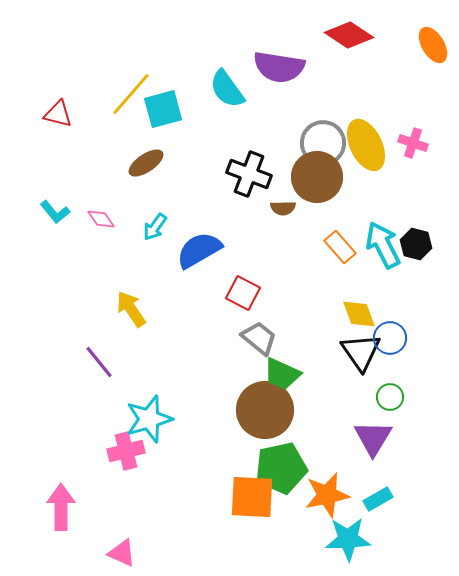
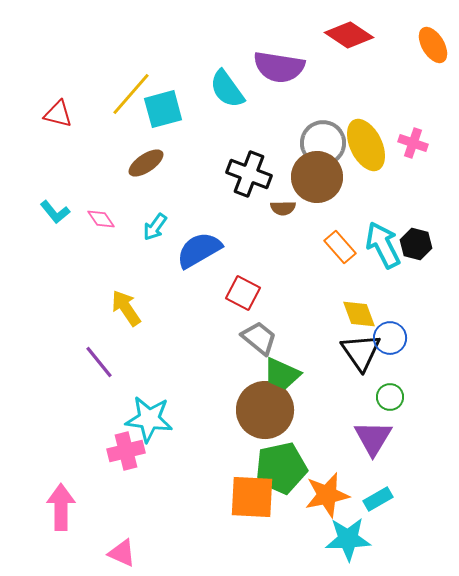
yellow arrow at (131, 309): moved 5 px left, 1 px up
cyan star at (149, 419): rotated 24 degrees clockwise
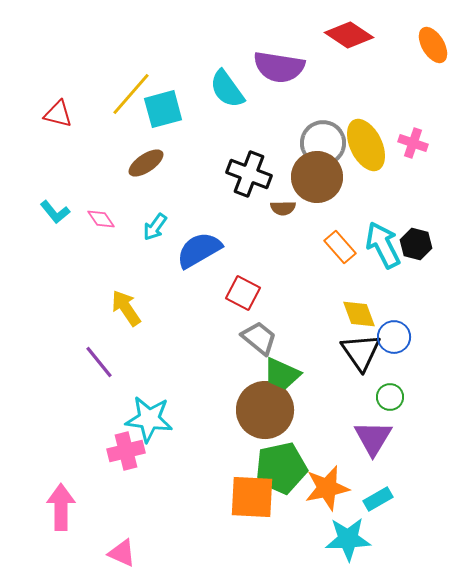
blue circle at (390, 338): moved 4 px right, 1 px up
orange star at (327, 495): moved 7 px up
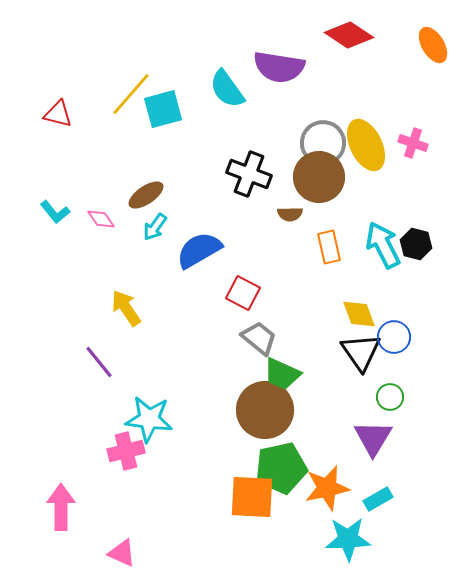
brown ellipse at (146, 163): moved 32 px down
brown circle at (317, 177): moved 2 px right
brown semicircle at (283, 208): moved 7 px right, 6 px down
orange rectangle at (340, 247): moved 11 px left; rotated 28 degrees clockwise
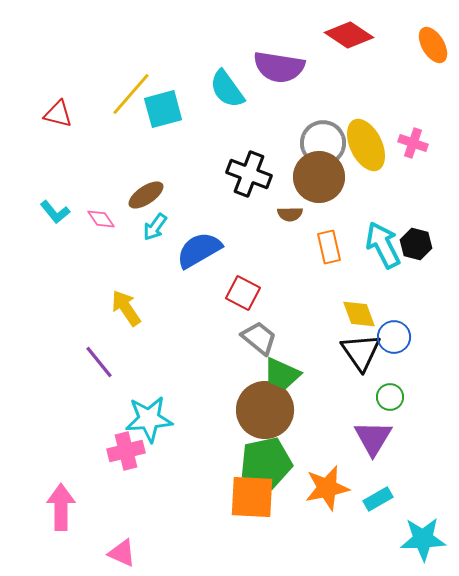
cyan star at (149, 419): rotated 12 degrees counterclockwise
green pentagon at (281, 468): moved 15 px left, 5 px up
cyan star at (348, 539): moved 75 px right
